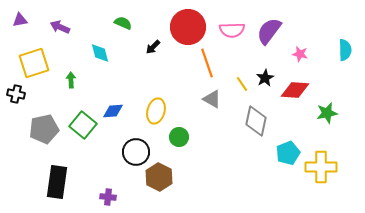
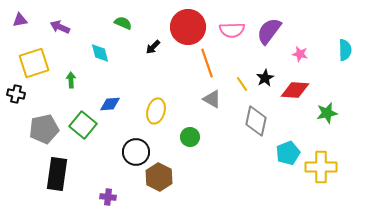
blue diamond: moved 3 px left, 7 px up
green circle: moved 11 px right
black rectangle: moved 8 px up
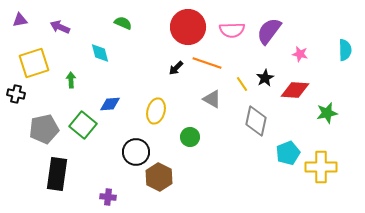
black arrow: moved 23 px right, 21 px down
orange line: rotated 52 degrees counterclockwise
